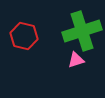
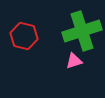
pink triangle: moved 2 px left, 1 px down
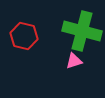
green cross: rotated 33 degrees clockwise
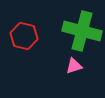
pink triangle: moved 5 px down
